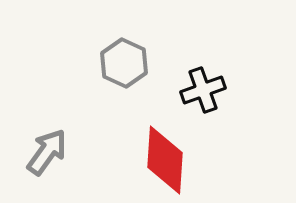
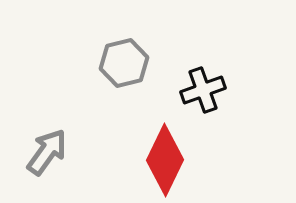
gray hexagon: rotated 21 degrees clockwise
red diamond: rotated 22 degrees clockwise
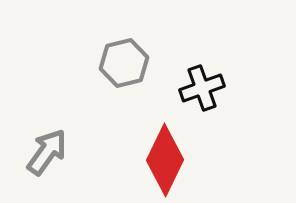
black cross: moved 1 px left, 2 px up
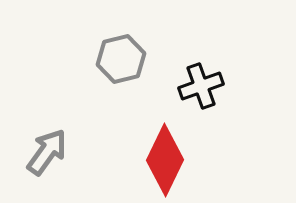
gray hexagon: moved 3 px left, 4 px up
black cross: moved 1 px left, 2 px up
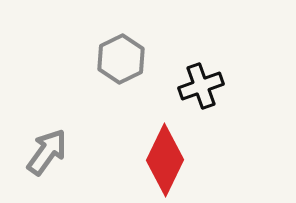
gray hexagon: rotated 12 degrees counterclockwise
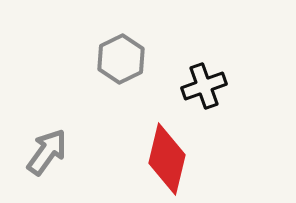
black cross: moved 3 px right
red diamond: moved 2 px right, 1 px up; rotated 12 degrees counterclockwise
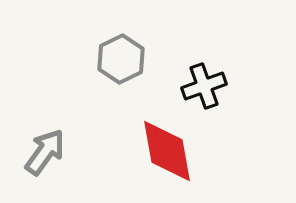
gray arrow: moved 2 px left
red diamond: moved 8 px up; rotated 24 degrees counterclockwise
